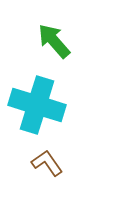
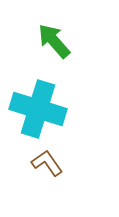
cyan cross: moved 1 px right, 4 px down
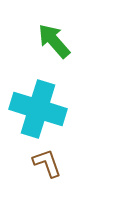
brown L-shape: rotated 16 degrees clockwise
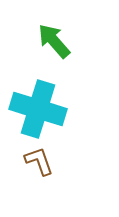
brown L-shape: moved 8 px left, 2 px up
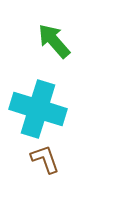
brown L-shape: moved 6 px right, 2 px up
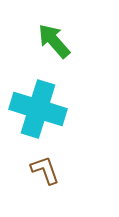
brown L-shape: moved 11 px down
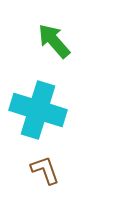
cyan cross: moved 1 px down
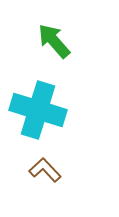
brown L-shape: rotated 24 degrees counterclockwise
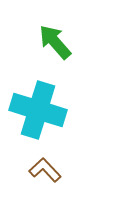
green arrow: moved 1 px right, 1 px down
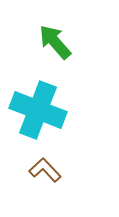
cyan cross: rotated 4 degrees clockwise
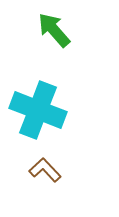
green arrow: moved 1 px left, 12 px up
